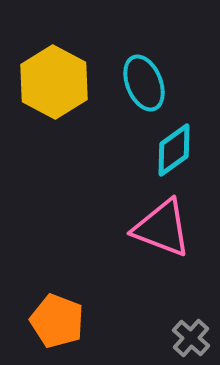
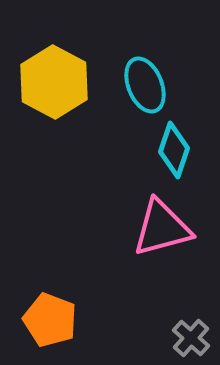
cyan ellipse: moved 1 px right, 2 px down
cyan diamond: rotated 36 degrees counterclockwise
pink triangle: rotated 36 degrees counterclockwise
orange pentagon: moved 7 px left, 1 px up
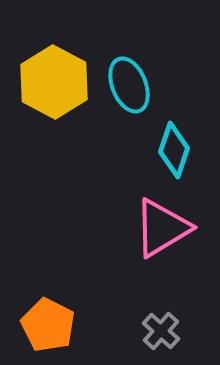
cyan ellipse: moved 16 px left
pink triangle: rotated 16 degrees counterclockwise
orange pentagon: moved 2 px left, 5 px down; rotated 6 degrees clockwise
gray cross: moved 30 px left, 7 px up
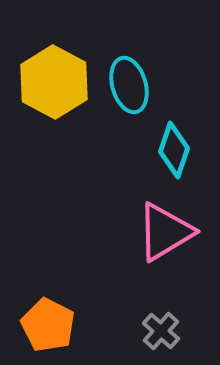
cyan ellipse: rotated 6 degrees clockwise
pink triangle: moved 3 px right, 4 px down
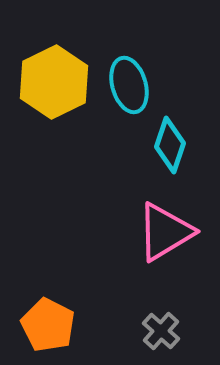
yellow hexagon: rotated 6 degrees clockwise
cyan diamond: moved 4 px left, 5 px up
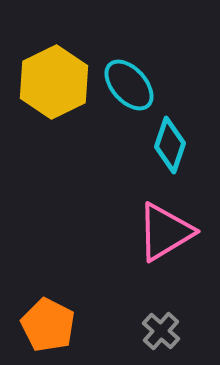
cyan ellipse: rotated 26 degrees counterclockwise
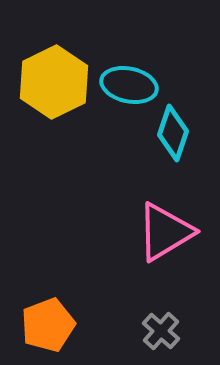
cyan ellipse: rotated 36 degrees counterclockwise
cyan diamond: moved 3 px right, 12 px up
orange pentagon: rotated 24 degrees clockwise
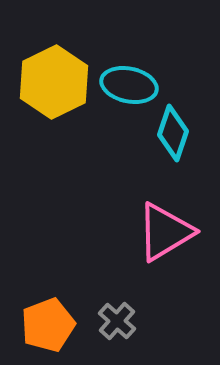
gray cross: moved 44 px left, 10 px up
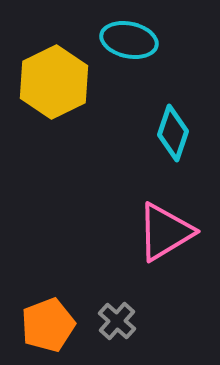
cyan ellipse: moved 45 px up
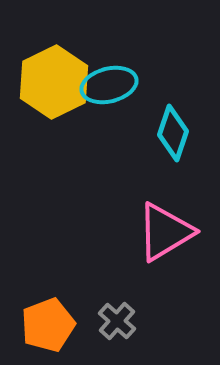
cyan ellipse: moved 20 px left, 45 px down; rotated 26 degrees counterclockwise
